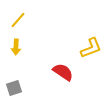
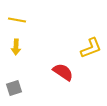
yellow line: moved 1 px left; rotated 60 degrees clockwise
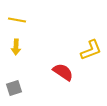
yellow L-shape: moved 2 px down
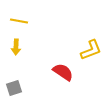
yellow line: moved 2 px right, 1 px down
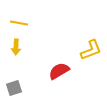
yellow line: moved 2 px down
red semicircle: moved 4 px left, 1 px up; rotated 65 degrees counterclockwise
